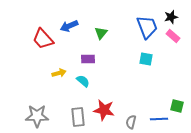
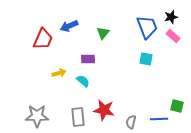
green triangle: moved 2 px right
red trapezoid: rotated 115 degrees counterclockwise
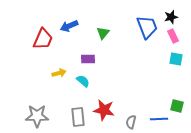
pink rectangle: rotated 24 degrees clockwise
cyan square: moved 30 px right
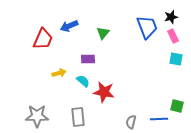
red star: moved 18 px up
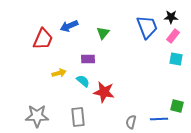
black star: rotated 16 degrees clockwise
pink rectangle: rotated 64 degrees clockwise
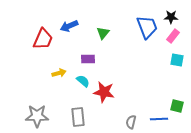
cyan square: moved 1 px right, 1 px down
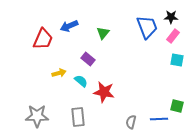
purple rectangle: rotated 40 degrees clockwise
cyan semicircle: moved 2 px left
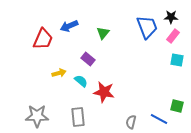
blue line: rotated 30 degrees clockwise
